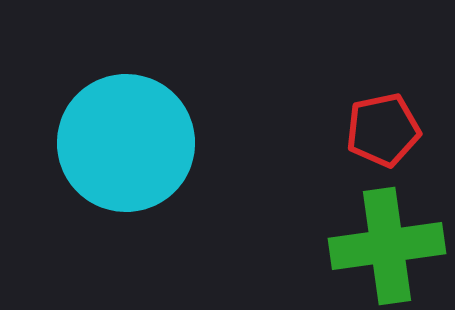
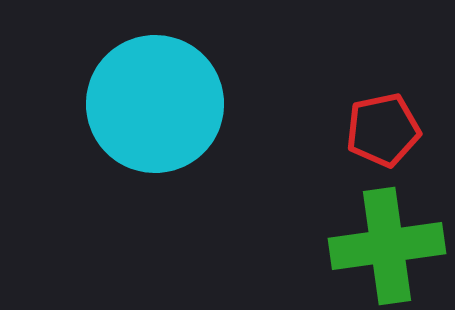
cyan circle: moved 29 px right, 39 px up
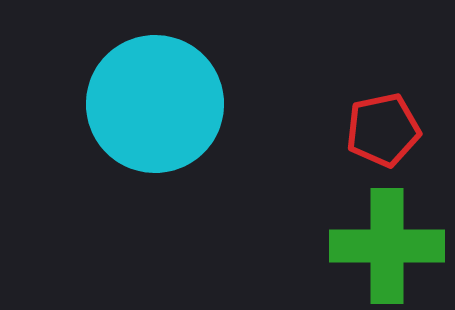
green cross: rotated 8 degrees clockwise
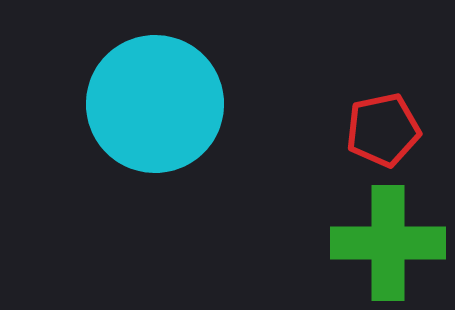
green cross: moved 1 px right, 3 px up
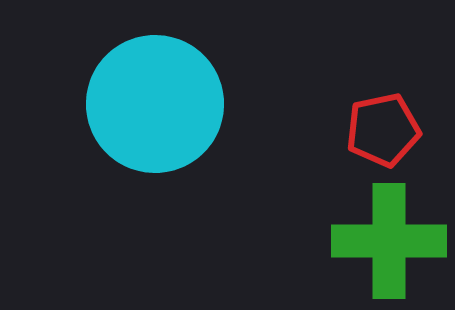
green cross: moved 1 px right, 2 px up
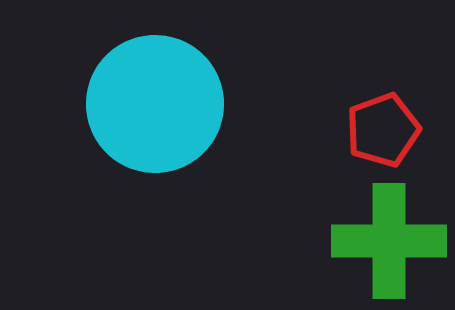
red pentagon: rotated 8 degrees counterclockwise
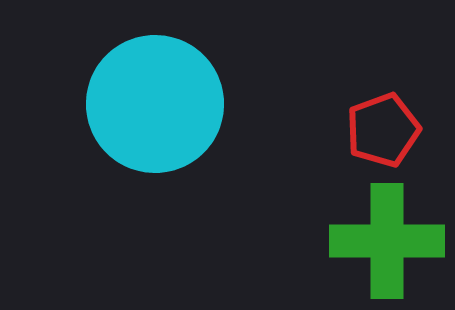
green cross: moved 2 px left
